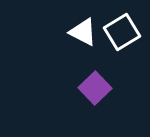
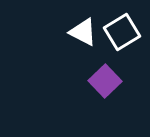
purple square: moved 10 px right, 7 px up
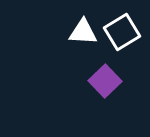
white triangle: rotated 24 degrees counterclockwise
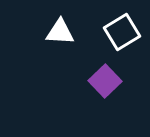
white triangle: moved 23 px left
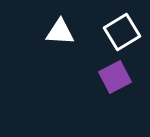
purple square: moved 10 px right, 4 px up; rotated 16 degrees clockwise
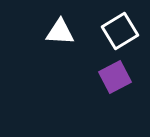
white square: moved 2 px left, 1 px up
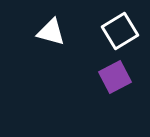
white triangle: moved 9 px left; rotated 12 degrees clockwise
